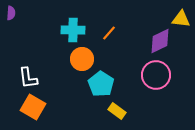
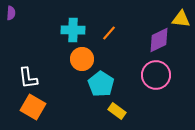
purple diamond: moved 1 px left, 1 px up
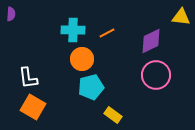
purple semicircle: moved 1 px down
yellow triangle: moved 2 px up
orange line: moved 2 px left; rotated 21 degrees clockwise
purple diamond: moved 8 px left, 1 px down
cyan pentagon: moved 10 px left, 3 px down; rotated 25 degrees clockwise
yellow rectangle: moved 4 px left, 4 px down
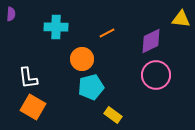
yellow triangle: moved 2 px down
cyan cross: moved 17 px left, 3 px up
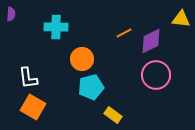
orange line: moved 17 px right
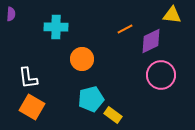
yellow triangle: moved 9 px left, 4 px up
orange line: moved 1 px right, 4 px up
pink circle: moved 5 px right
cyan pentagon: moved 12 px down
orange square: moved 1 px left
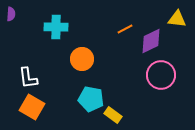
yellow triangle: moved 5 px right, 4 px down
cyan pentagon: rotated 25 degrees clockwise
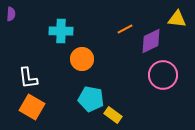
cyan cross: moved 5 px right, 4 px down
pink circle: moved 2 px right
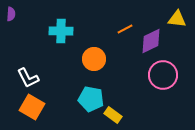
orange circle: moved 12 px right
white L-shape: rotated 20 degrees counterclockwise
